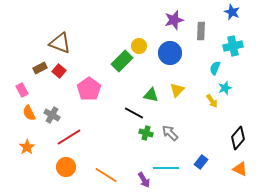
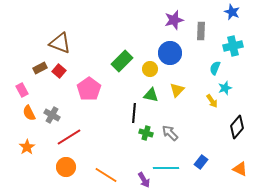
yellow circle: moved 11 px right, 23 px down
black line: rotated 66 degrees clockwise
black diamond: moved 1 px left, 11 px up
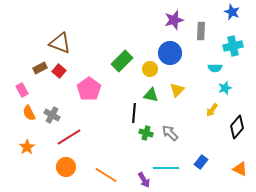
cyan semicircle: rotated 112 degrees counterclockwise
yellow arrow: moved 9 px down; rotated 72 degrees clockwise
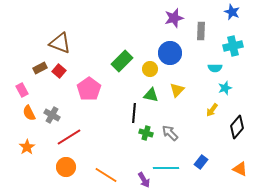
purple star: moved 2 px up
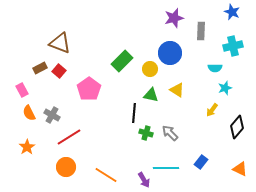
yellow triangle: rotated 42 degrees counterclockwise
